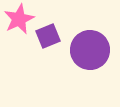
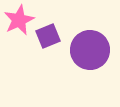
pink star: moved 1 px down
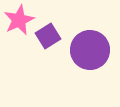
purple square: rotated 10 degrees counterclockwise
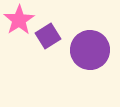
pink star: rotated 8 degrees counterclockwise
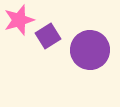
pink star: rotated 16 degrees clockwise
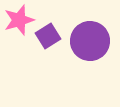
purple circle: moved 9 px up
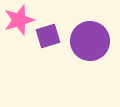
purple square: rotated 15 degrees clockwise
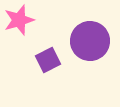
purple square: moved 24 px down; rotated 10 degrees counterclockwise
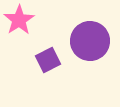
pink star: rotated 16 degrees counterclockwise
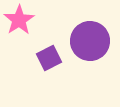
purple square: moved 1 px right, 2 px up
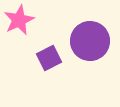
pink star: rotated 8 degrees clockwise
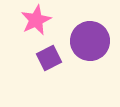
pink star: moved 17 px right
